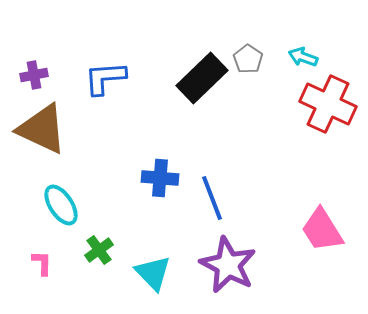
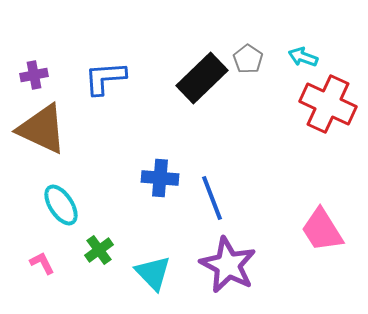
pink L-shape: rotated 28 degrees counterclockwise
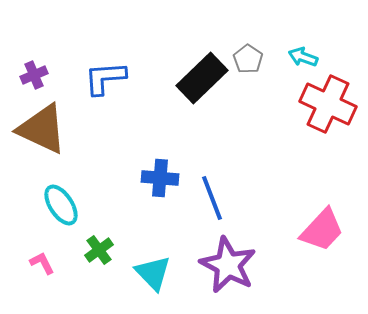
purple cross: rotated 12 degrees counterclockwise
pink trapezoid: rotated 105 degrees counterclockwise
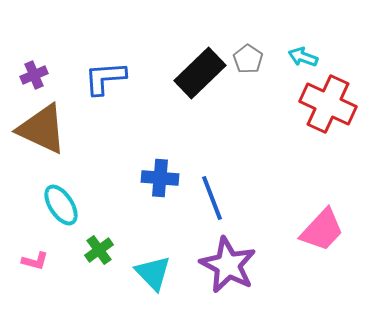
black rectangle: moved 2 px left, 5 px up
pink L-shape: moved 7 px left, 2 px up; rotated 132 degrees clockwise
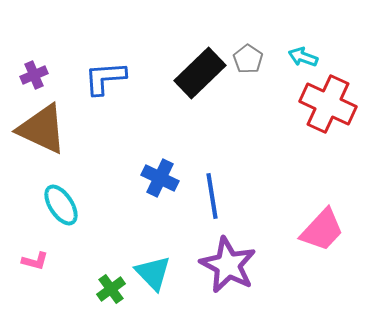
blue cross: rotated 21 degrees clockwise
blue line: moved 2 px up; rotated 12 degrees clockwise
green cross: moved 12 px right, 39 px down
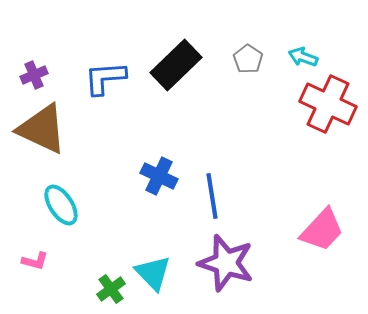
black rectangle: moved 24 px left, 8 px up
blue cross: moved 1 px left, 2 px up
purple star: moved 2 px left, 2 px up; rotated 10 degrees counterclockwise
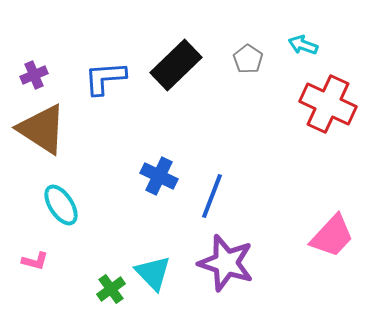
cyan arrow: moved 12 px up
brown triangle: rotated 8 degrees clockwise
blue line: rotated 30 degrees clockwise
pink trapezoid: moved 10 px right, 6 px down
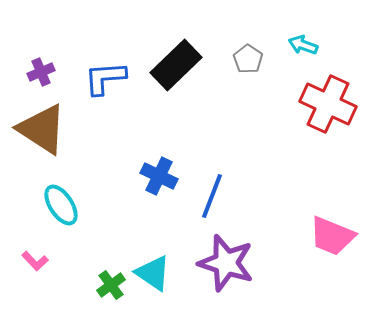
purple cross: moved 7 px right, 3 px up
pink trapezoid: rotated 69 degrees clockwise
pink L-shape: rotated 32 degrees clockwise
cyan triangle: rotated 12 degrees counterclockwise
green cross: moved 4 px up
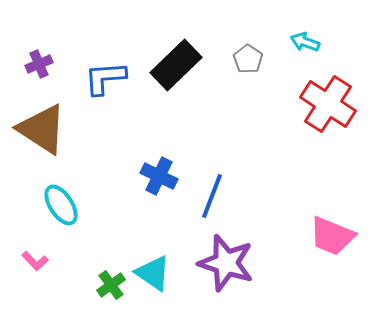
cyan arrow: moved 2 px right, 3 px up
purple cross: moved 2 px left, 8 px up
red cross: rotated 8 degrees clockwise
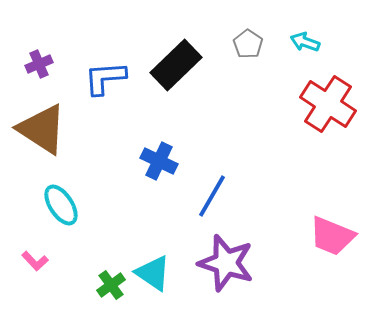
gray pentagon: moved 15 px up
blue cross: moved 15 px up
blue line: rotated 9 degrees clockwise
